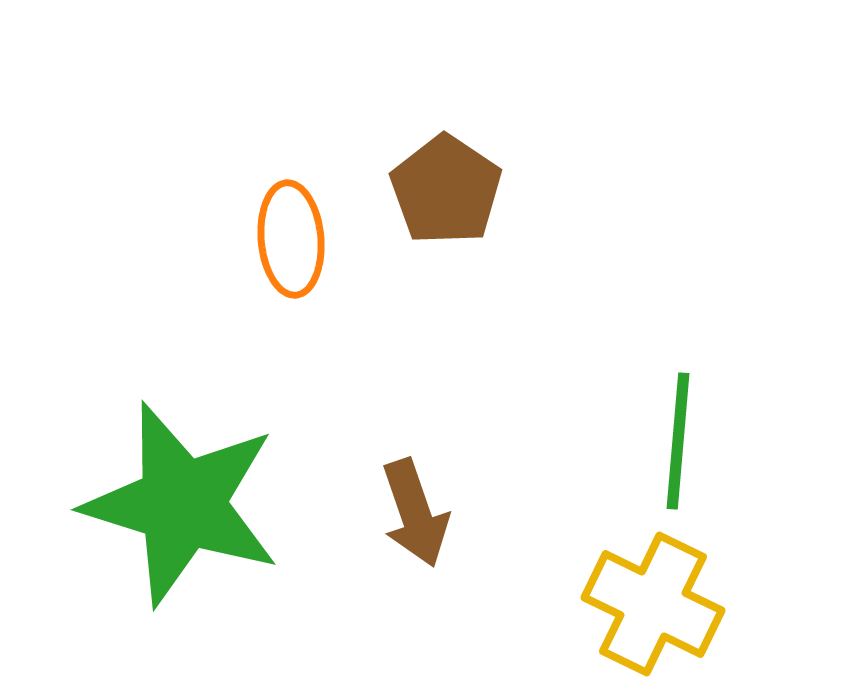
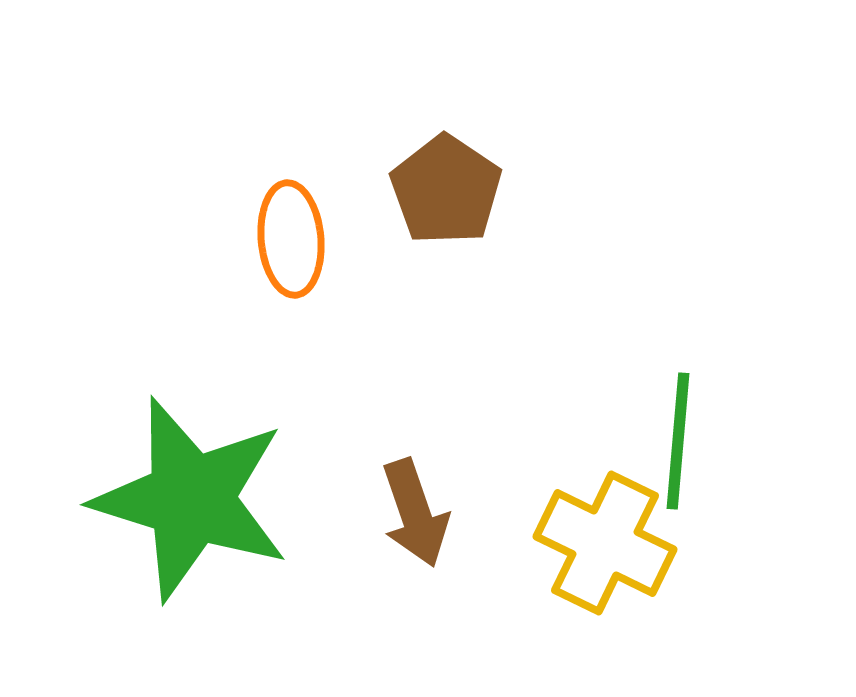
green star: moved 9 px right, 5 px up
yellow cross: moved 48 px left, 61 px up
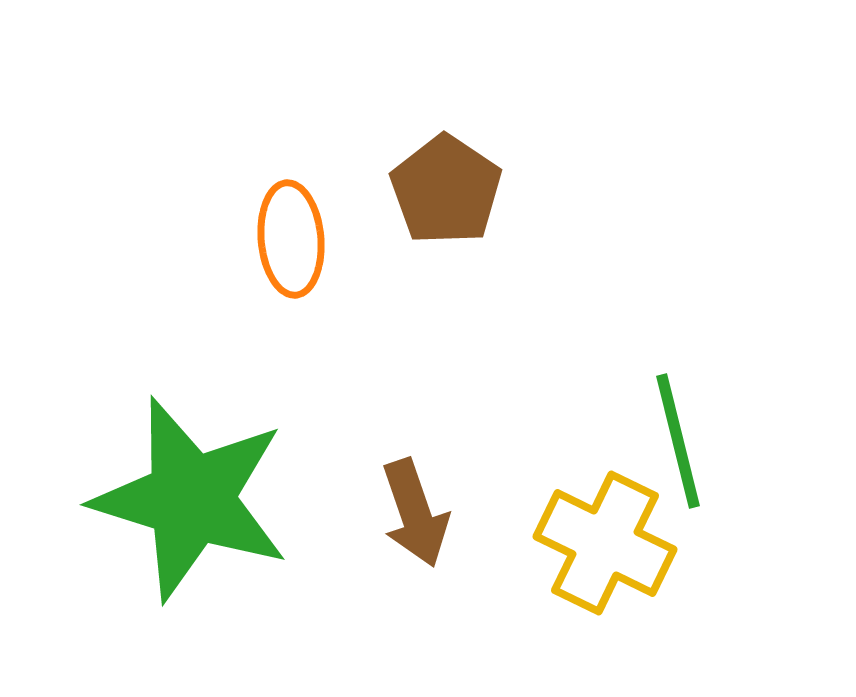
green line: rotated 19 degrees counterclockwise
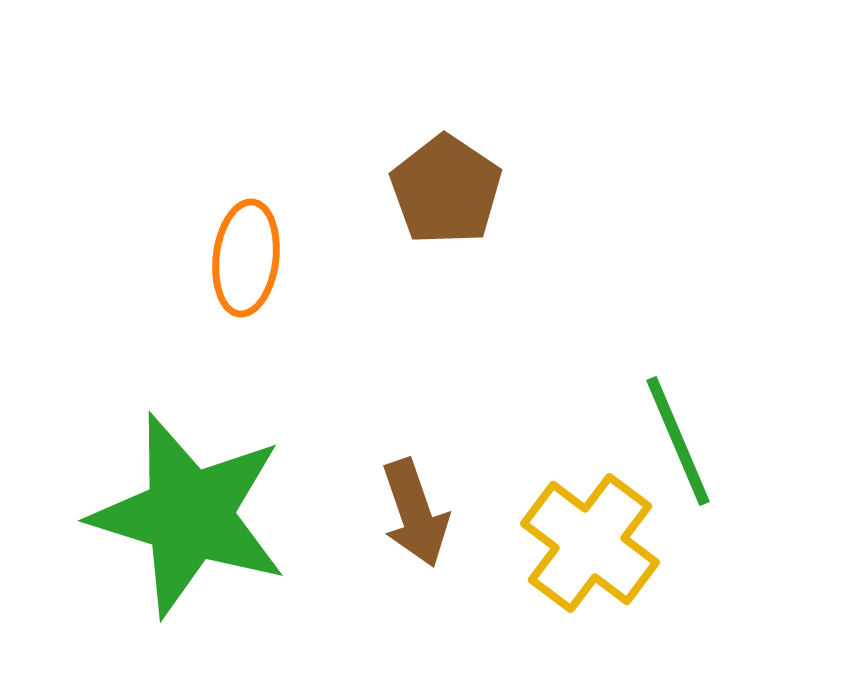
orange ellipse: moved 45 px left, 19 px down; rotated 12 degrees clockwise
green line: rotated 9 degrees counterclockwise
green star: moved 2 px left, 16 px down
yellow cross: moved 15 px left; rotated 11 degrees clockwise
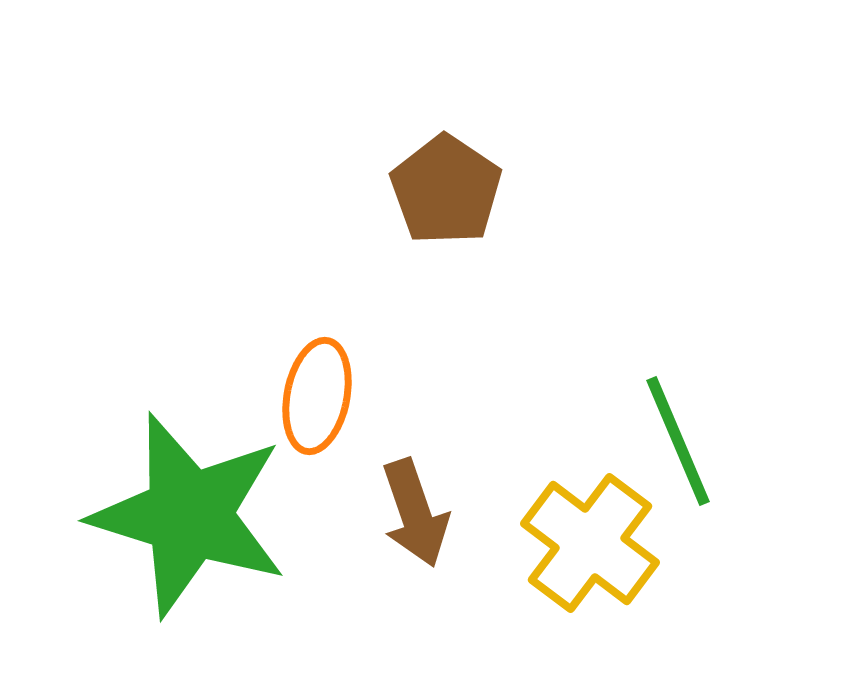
orange ellipse: moved 71 px right, 138 px down; rotated 4 degrees clockwise
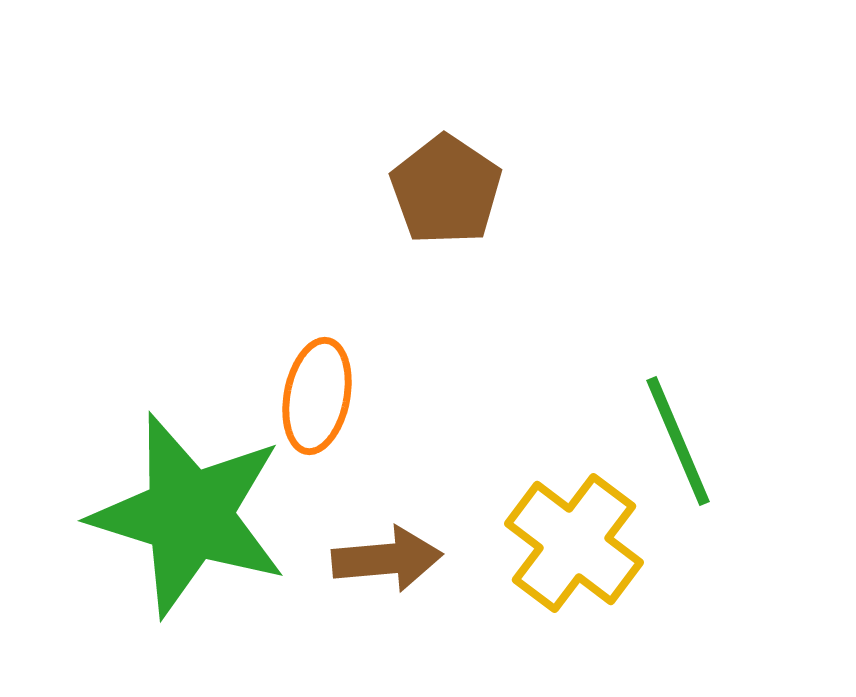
brown arrow: moved 28 px left, 46 px down; rotated 76 degrees counterclockwise
yellow cross: moved 16 px left
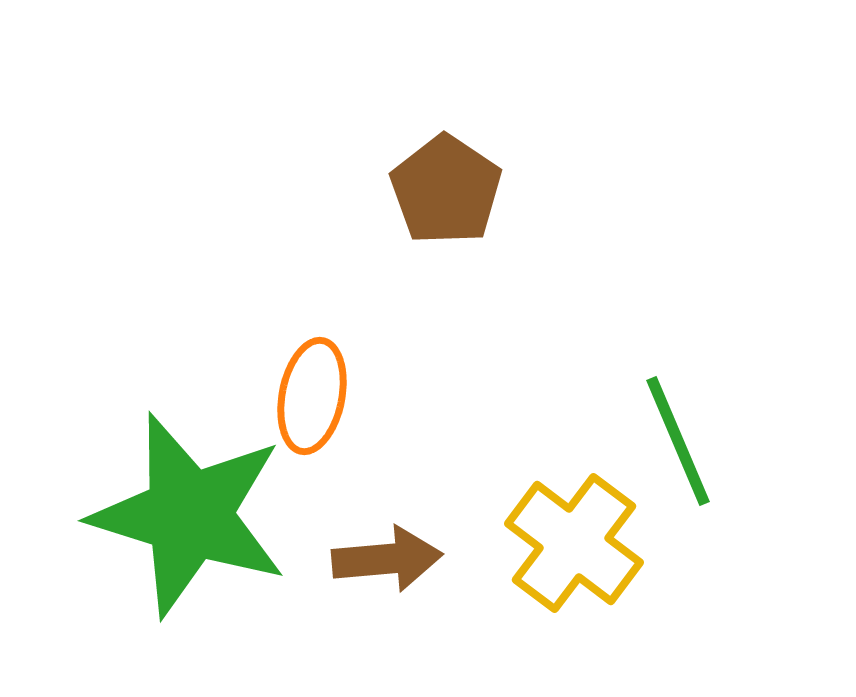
orange ellipse: moved 5 px left
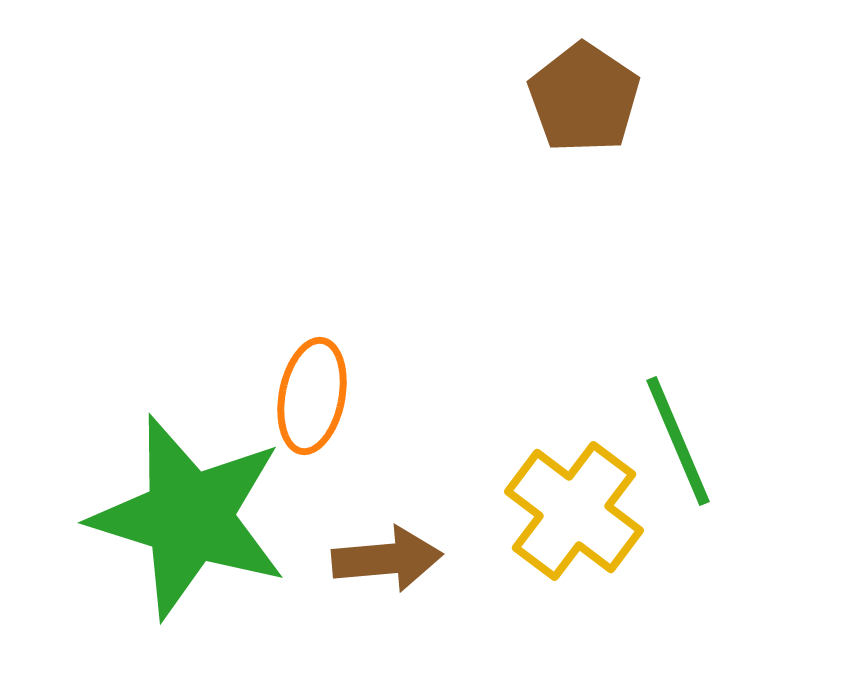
brown pentagon: moved 138 px right, 92 px up
green star: moved 2 px down
yellow cross: moved 32 px up
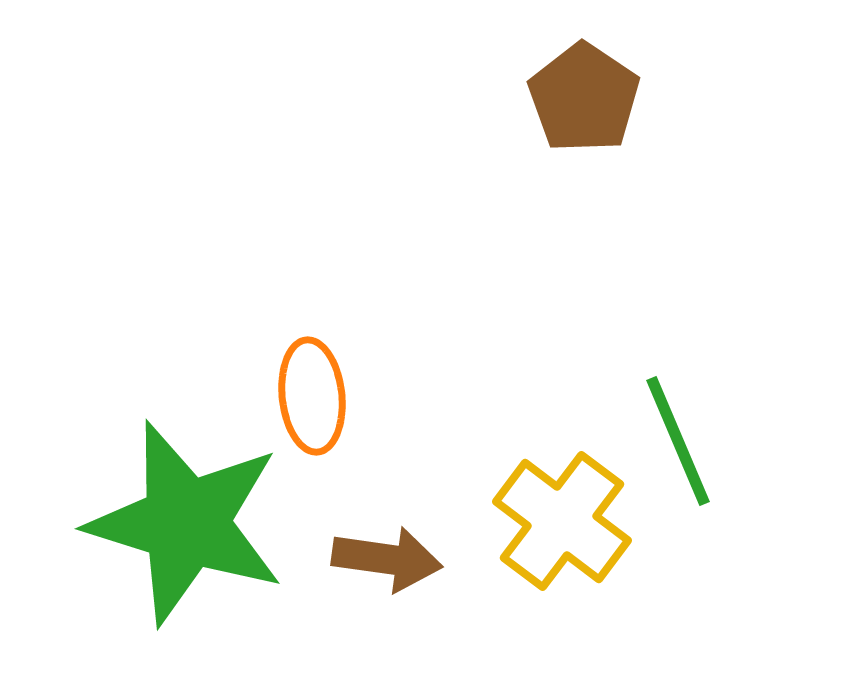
orange ellipse: rotated 17 degrees counterclockwise
yellow cross: moved 12 px left, 10 px down
green star: moved 3 px left, 6 px down
brown arrow: rotated 13 degrees clockwise
